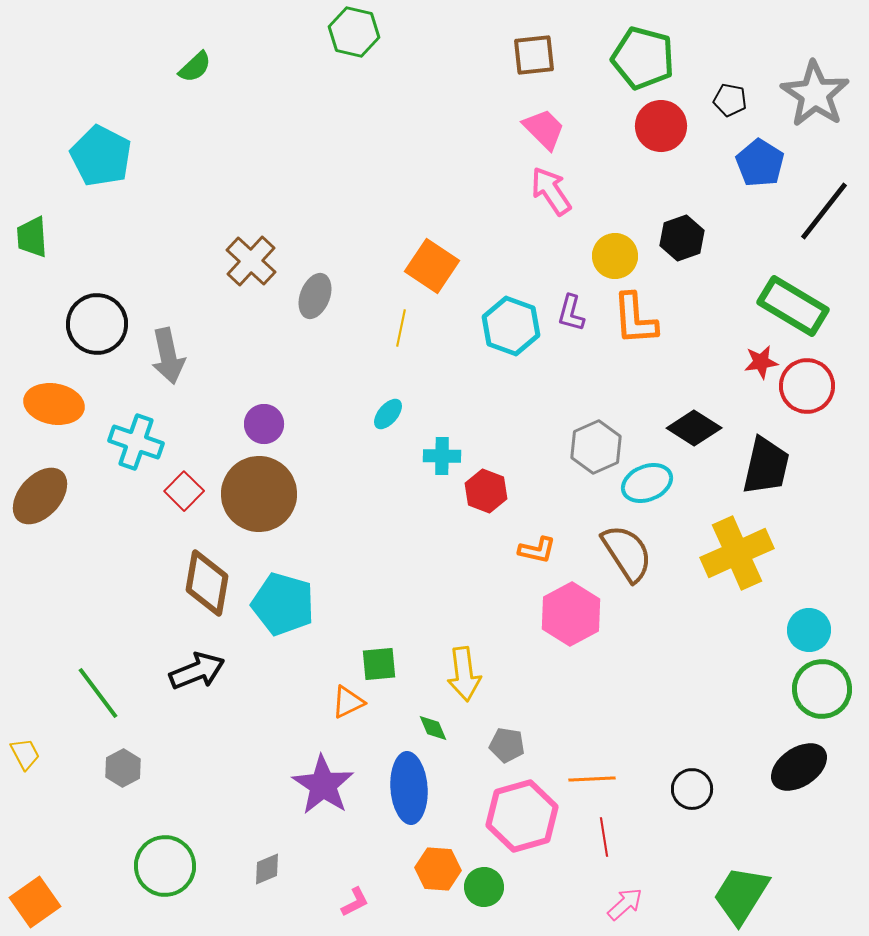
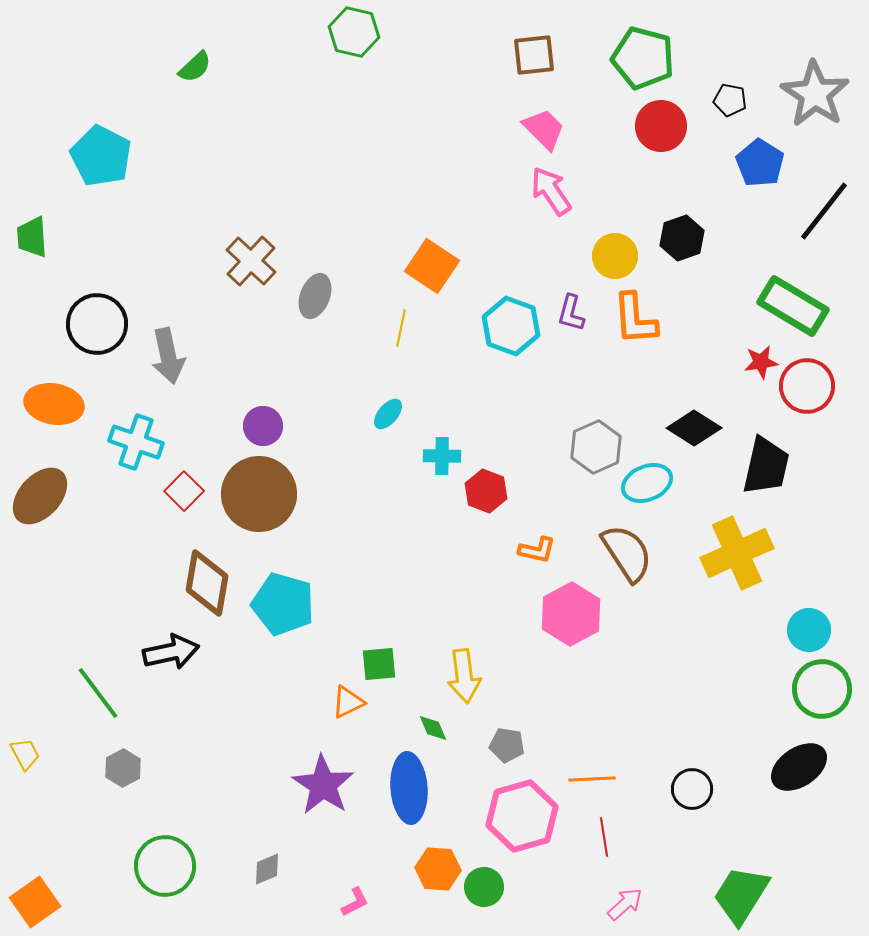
purple circle at (264, 424): moved 1 px left, 2 px down
black arrow at (197, 671): moved 26 px left, 19 px up; rotated 10 degrees clockwise
yellow arrow at (464, 674): moved 2 px down
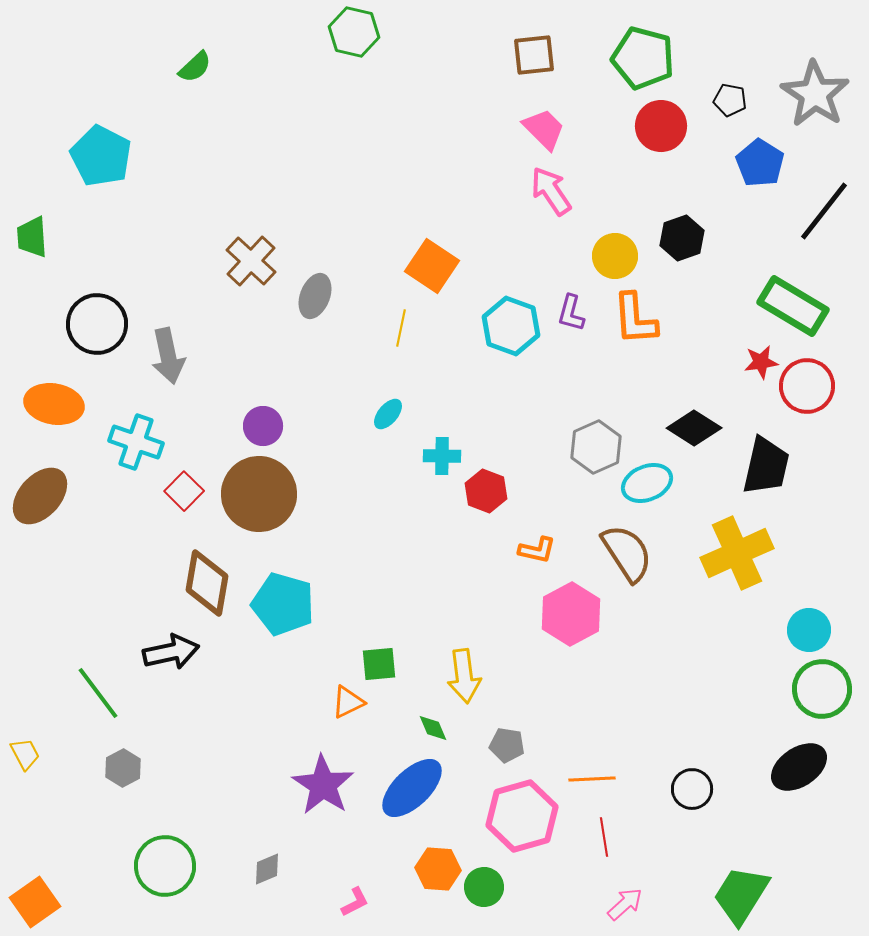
blue ellipse at (409, 788): moved 3 px right; rotated 50 degrees clockwise
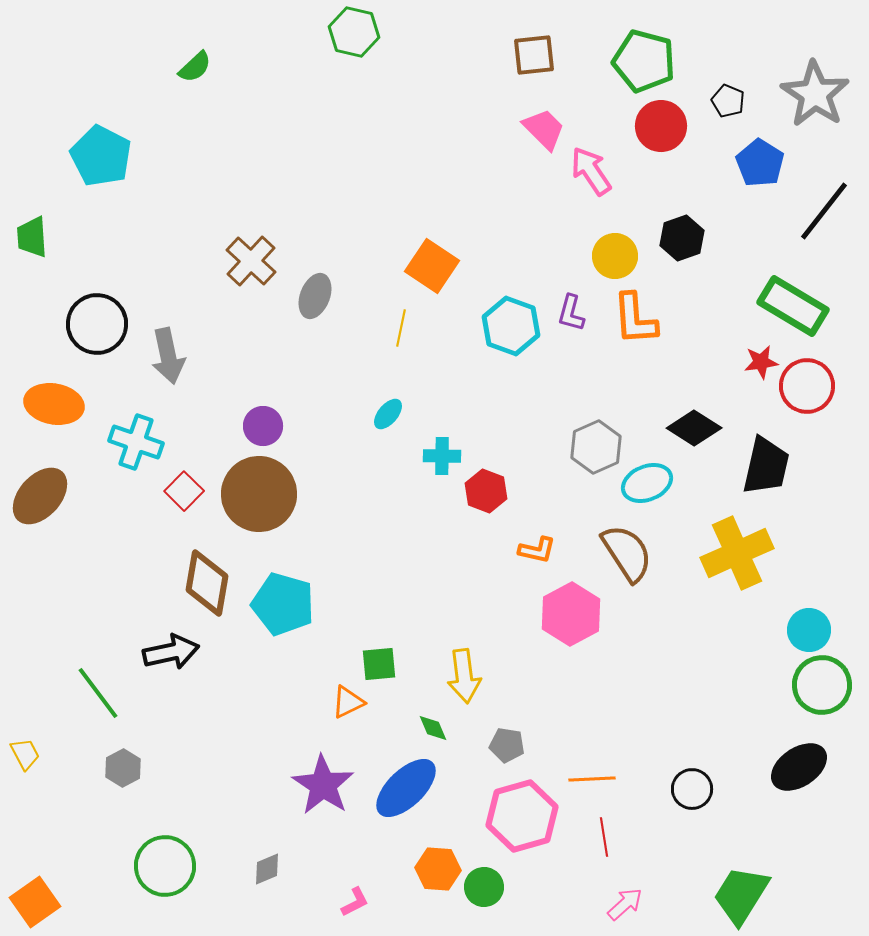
green pentagon at (643, 58): moved 1 px right, 3 px down
black pentagon at (730, 100): moved 2 px left, 1 px down; rotated 12 degrees clockwise
pink arrow at (551, 191): moved 40 px right, 20 px up
green circle at (822, 689): moved 4 px up
blue ellipse at (412, 788): moved 6 px left
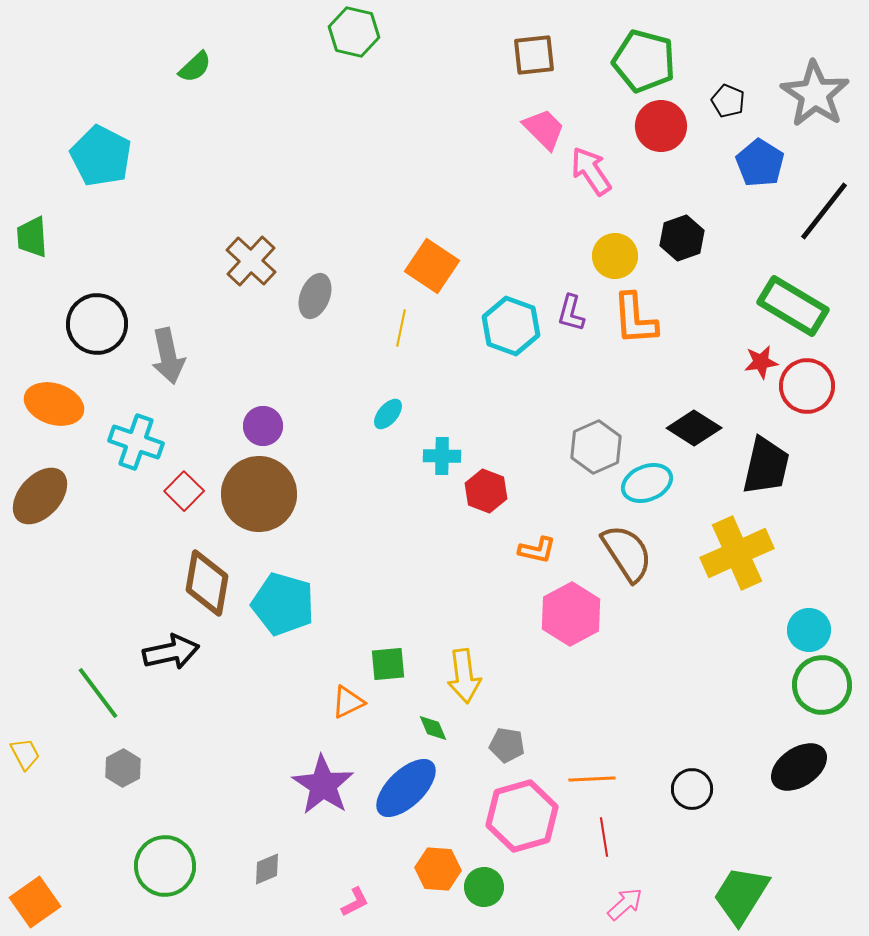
orange ellipse at (54, 404): rotated 8 degrees clockwise
green square at (379, 664): moved 9 px right
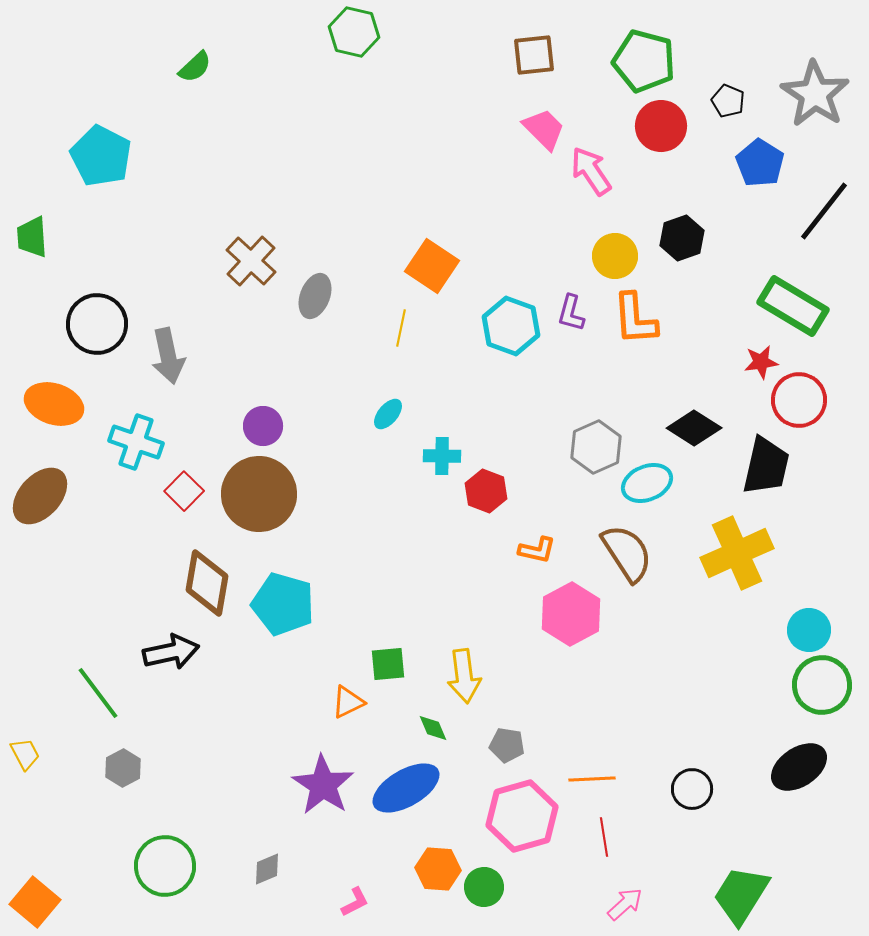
red circle at (807, 386): moved 8 px left, 14 px down
blue ellipse at (406, 788): rotated 14 degrees clockwise
orange square at (35, 902): rotated 15 degrees counterclockwise
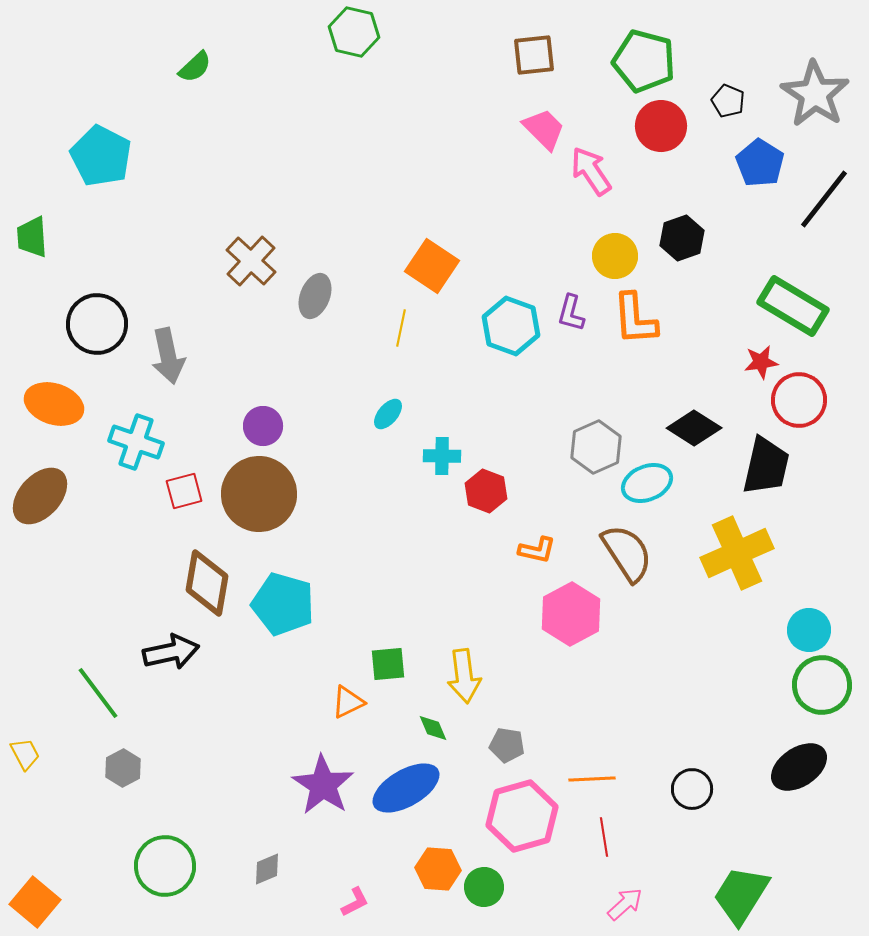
black line at (824, 211): moved 12 px up
red square at (184, 491): rotated 30 degrees clockwise
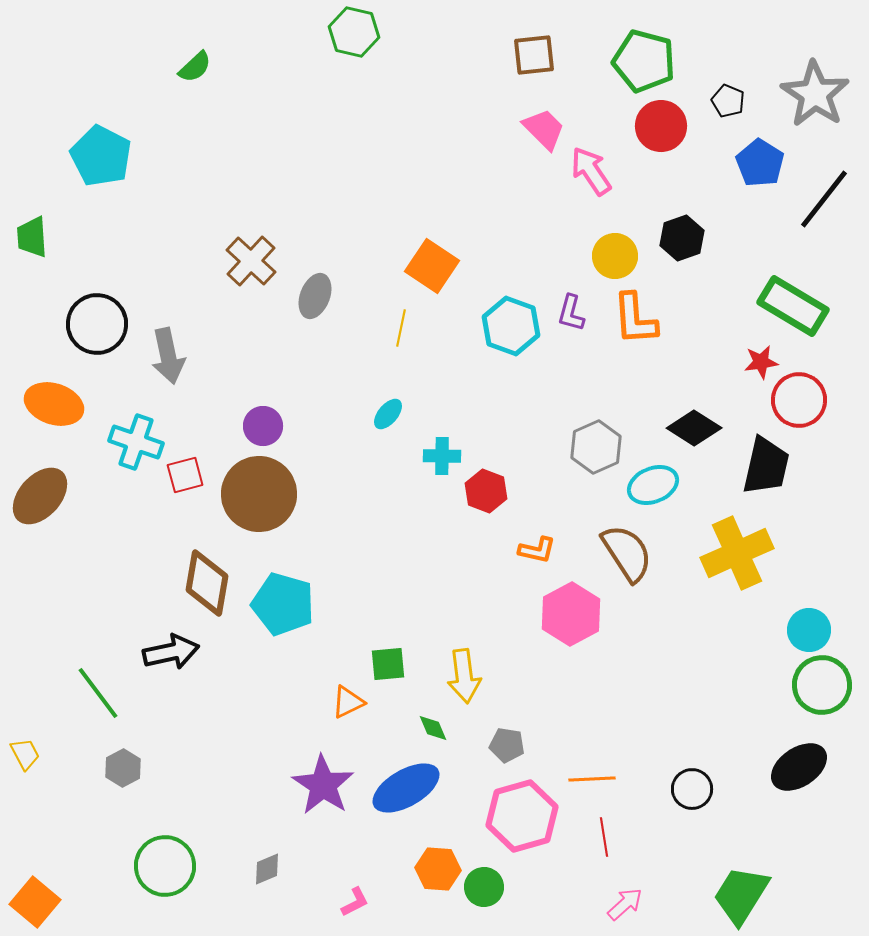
cyan ellipse at (647, 483): moved 6 px right, 2 px down
red square at (184, 491): moved 1 px right, 16 px up
